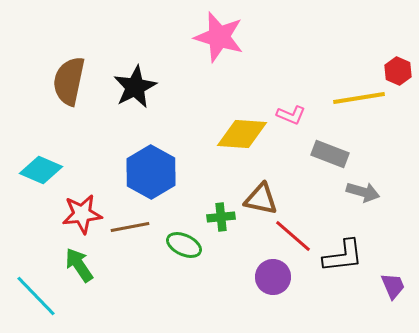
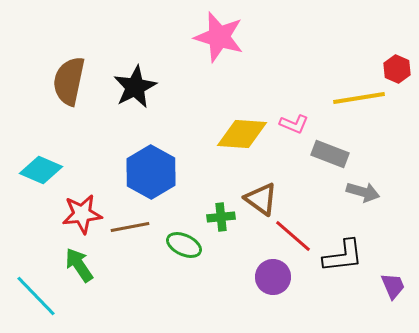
red hexagon: moved 1 px left, 2 px up
pink L-shape: moved 3 px right, 9 px down
brown triangle: rotated 24 degrees clockwise
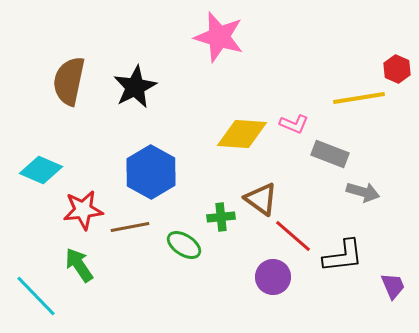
red star: moved 1 px right, 4 px up
green ellipse: rotated 8 degrees clockwise
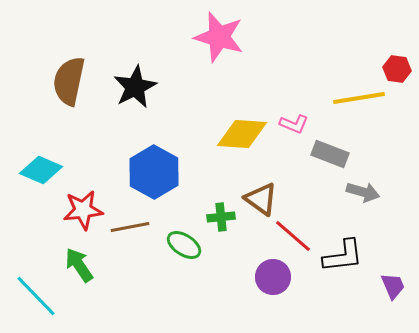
red hexagon: rotated 16 degrees counterclockwise
blue hexagon: moved 3 px right
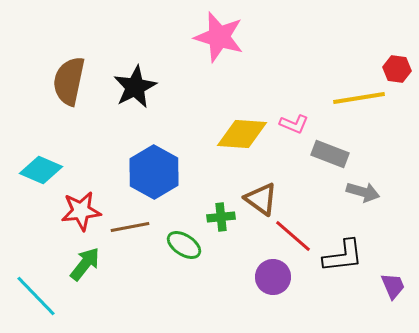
red star: moved 2 px left, 1 px down
green arrow: moved 6 px right, 1 px up; rotated 72 degrees clockwise
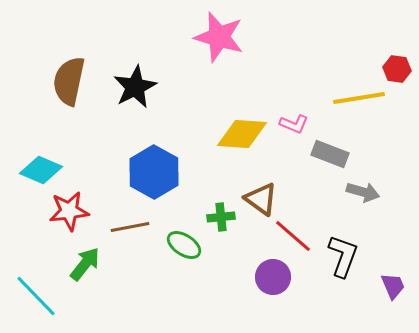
red star: moved 12 px left
black L-shape: rotated 63 degrees counterclockwise
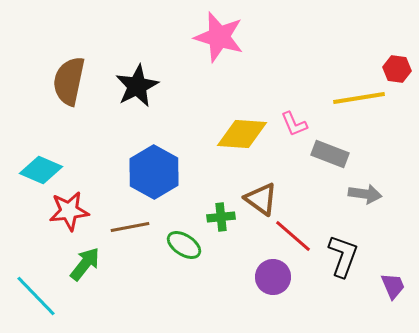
black star: moved 2 px right, 1 px up
pink L-shape: rotated 44 degrees clockwise
gray arrow: moved 2 px right, 2 px down; rotated 8 degrees counterclockwise
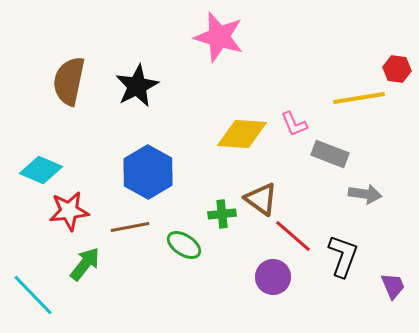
blue hexagon: moved 6 px left
green cross: moved 1 px right, 3 px up
cyan line: moved 3 px left, 1 px up
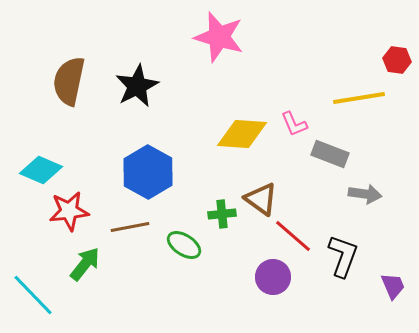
red hexagon: moved 9 px up
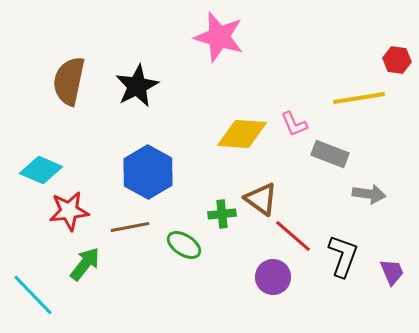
gray arrow: moved 4 px right
purple trapezoid: moved 1 px left, 14 px up
